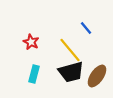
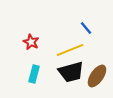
yellow line: rotated 72 degrees counterclockwise
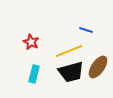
blue line: moved 2 px down; rotated 32 degrees counterclockwise
yellow line: moved 1 px left, 1 px down
brown ellipse: moved 1 px right, 9 px up
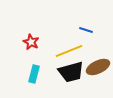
brown ellipse: rotated 30 degrees clockwise
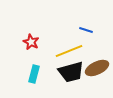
brown ellipse: moved 1 px left, 1 px down
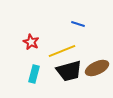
blue line: moved 8 px left, 6 px up
yellow line: moved 7 px left
black trapezoid: moved 2 px left, 1 px up
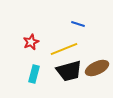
red star: rotated 21 degrees clockwise
yellow line: moved 2 px right, 2 px up
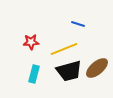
red star: rotated 21 degrees clockwise
brown ellipse: rotated 15 degrees counterclockwise
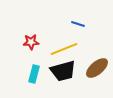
black trapezoid: moved 6 px left
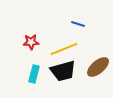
brown ellipse: moved 1 px right, 1 px up
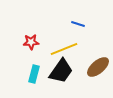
black trapezoid: moved 2 px left; rotated 40 degrees counterclockwise
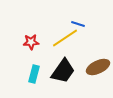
yellow line: moved 1 px right, 11 px up; rotated 12 degrees counterclockwise
brown ellipse: rotated 15 degrees clockwise
black trapezoid: moved 2 px right
